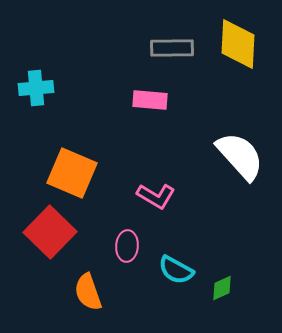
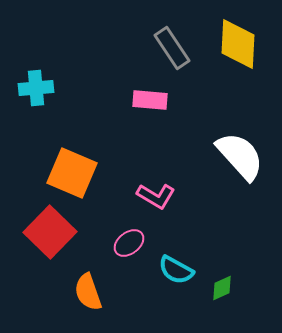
gray rectangle: rotated 57 degrees clockwise
pink ellipse: moved 2 px right, 3 px up; rotated 48 degrees clockwise
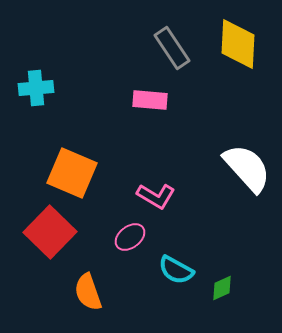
white semicircle: moved 7 px right, 12 px down
pink ellipse: moved 1 px right, 6 px up
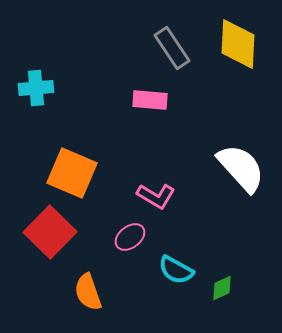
white semicircle: moved 6 px left
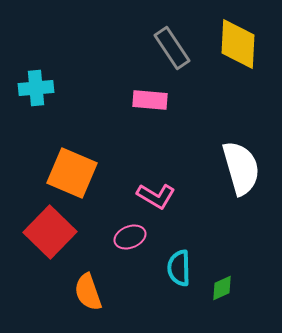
white semicircle: rotated 26 degrees clockwise
pink ellipse: rotated 16 degrees clockwise
cyan semicircle: moved 3 px right, 2 px up; rotated 60 degrees clockwise
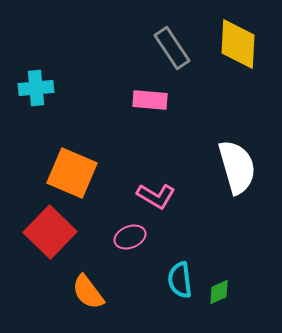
white semicircle: moved 4 px left, 1 px up
cyan semicircle: moved 1 px right, 12 px down; rotated 6 degrees counterclockwise
green diamond: moved 3 px left, 4 px down
orange semicircle: rotated 18 degrees counterclockwise
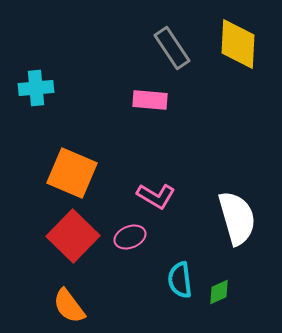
white semicircle: moved 51 px down
red square: moved 23 px right, 4 px down
orange semicircle: moved 19 px left, 14 px down
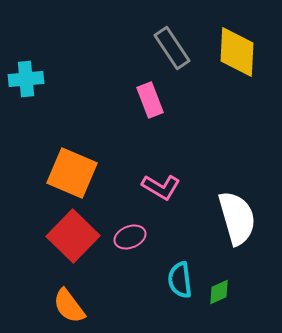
yellow diamond: moved 1 px left, 8 px down
cyan cross: moved 10 px left, 9 px up
pink rectangle: rotated 64 degrees clockwise
pink L-shape: moved 5 px right, 9 px up
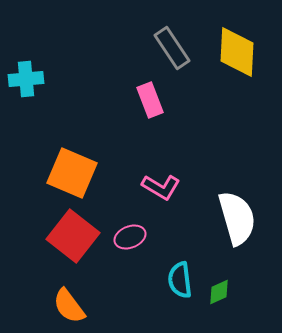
red square: rotated 6 degrees counterclockwise
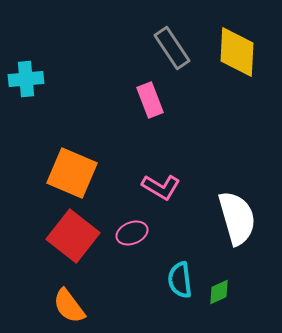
pink ellipse: moved 2 px right, 4 px up
